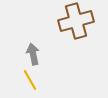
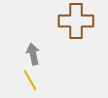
brown cross: rotated 16 degrees clockwise
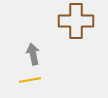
yellow line: rotated 70 degrees counterclockwise
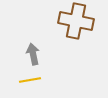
brown cross: rotated 12 degrees clockwise
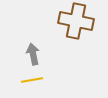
yellow line: moved 2 px right
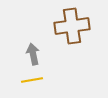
brown cross: moved 4 px left, 5 px down; rotated 20 degrees counterclockwise
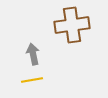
brown cross: moved 1 px up
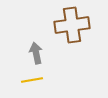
gray arrow: moved 3 px right, 1 px up
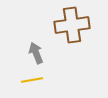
gray arrow: rotated 10 degrees counterclockwise
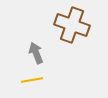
brown cross: rotated 28 degrees clockwise
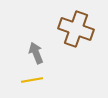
brown cross: moved 4 px right, 4 px down
